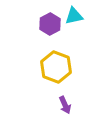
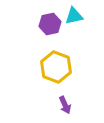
purple hexagon: rotated 15 degrees clockwise
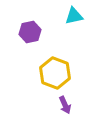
purple hexagon: moved 20 px left, 8 px down
yellow hexagon: moved 1 px left, 6 px down
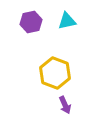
cyan triangle: moved 7 px left, 5 px down
purple hexagon: moved 1 px right, 10 px up
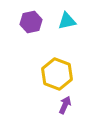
yellow hexagon: moved 2 px right, 1 px down
purple arrow: rotated 132 degrees counterclockwise
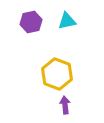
purple arrow: rotated 30 degrees counterclockwise
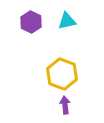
purple hexagon: rotated 20 degrees counterclockwise
yellow hexagon: moved 5 px right
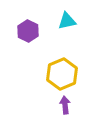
purple hexagon: moved 3 px left, 9 px down
yellow hexagon: rotated 16 degrees clockwise
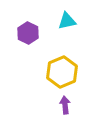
purple hexagon: moved 2 px down
yellow hexagon: moved 2 px up
